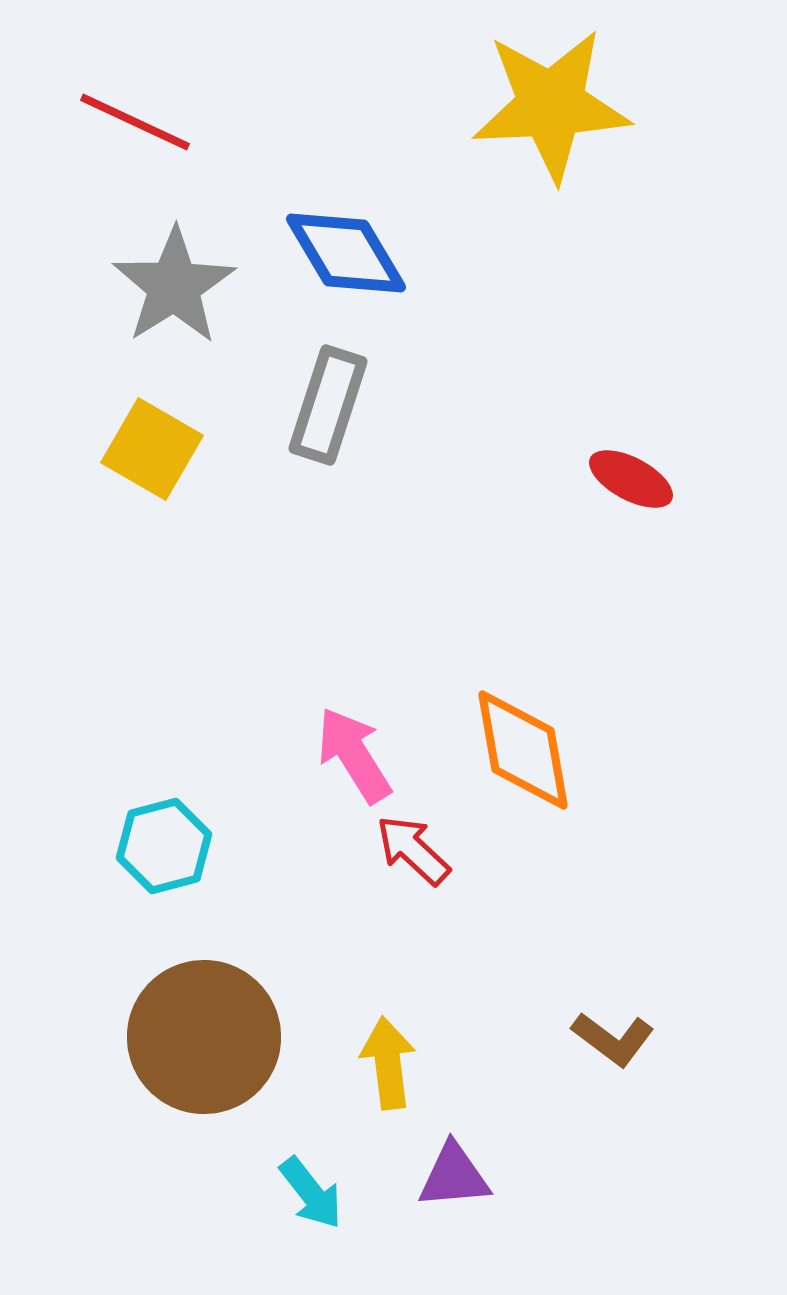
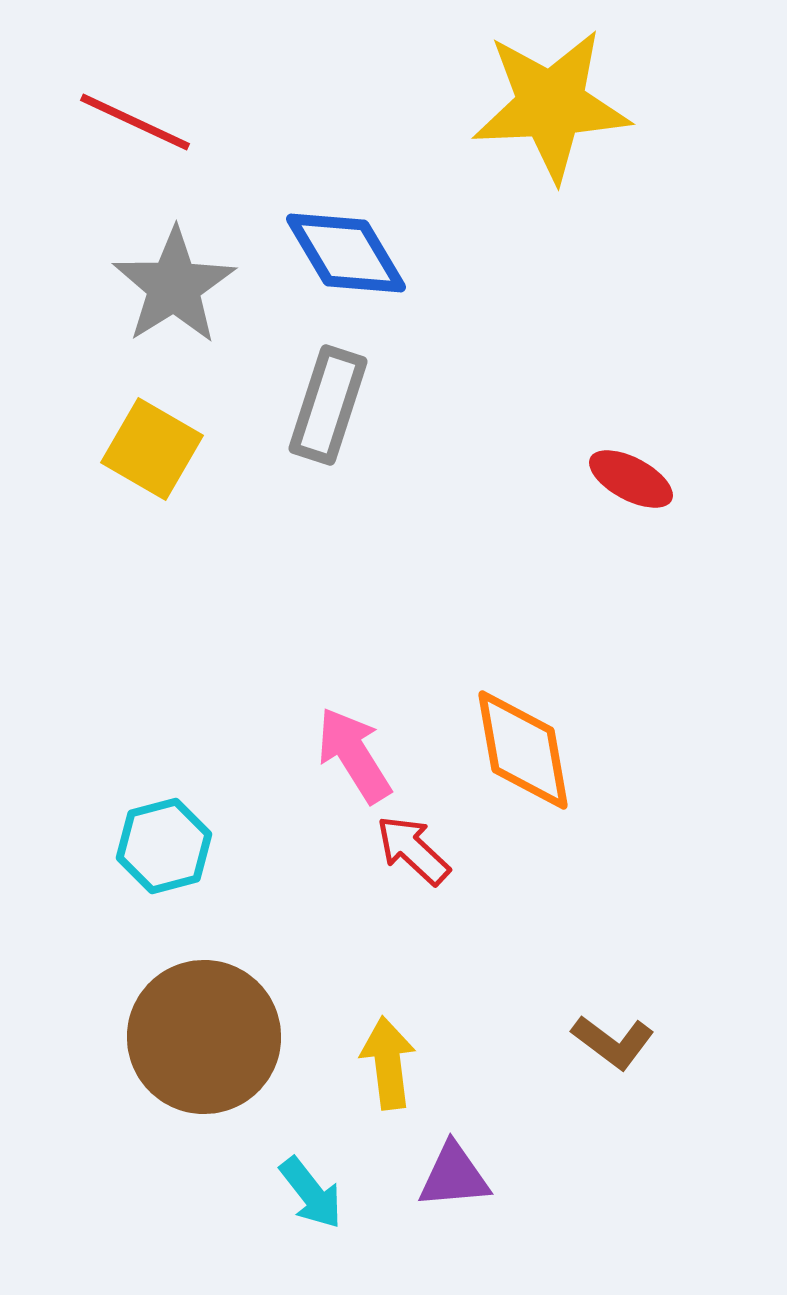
brown L-shape: moved 3 px down
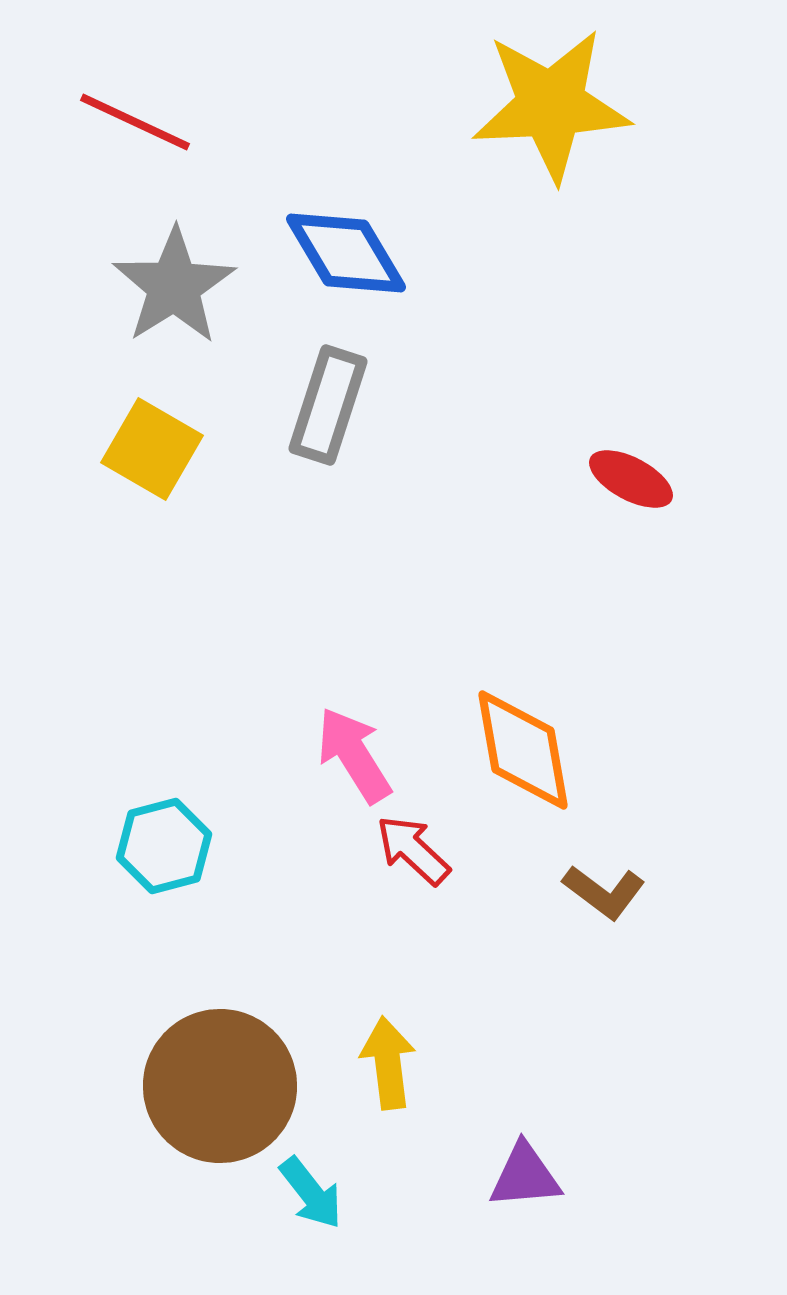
brown circle: moved 16 px right, 49 px down
brown L-shape: moved 9 px left, 150 px up
purple triangle: moved 71 px right
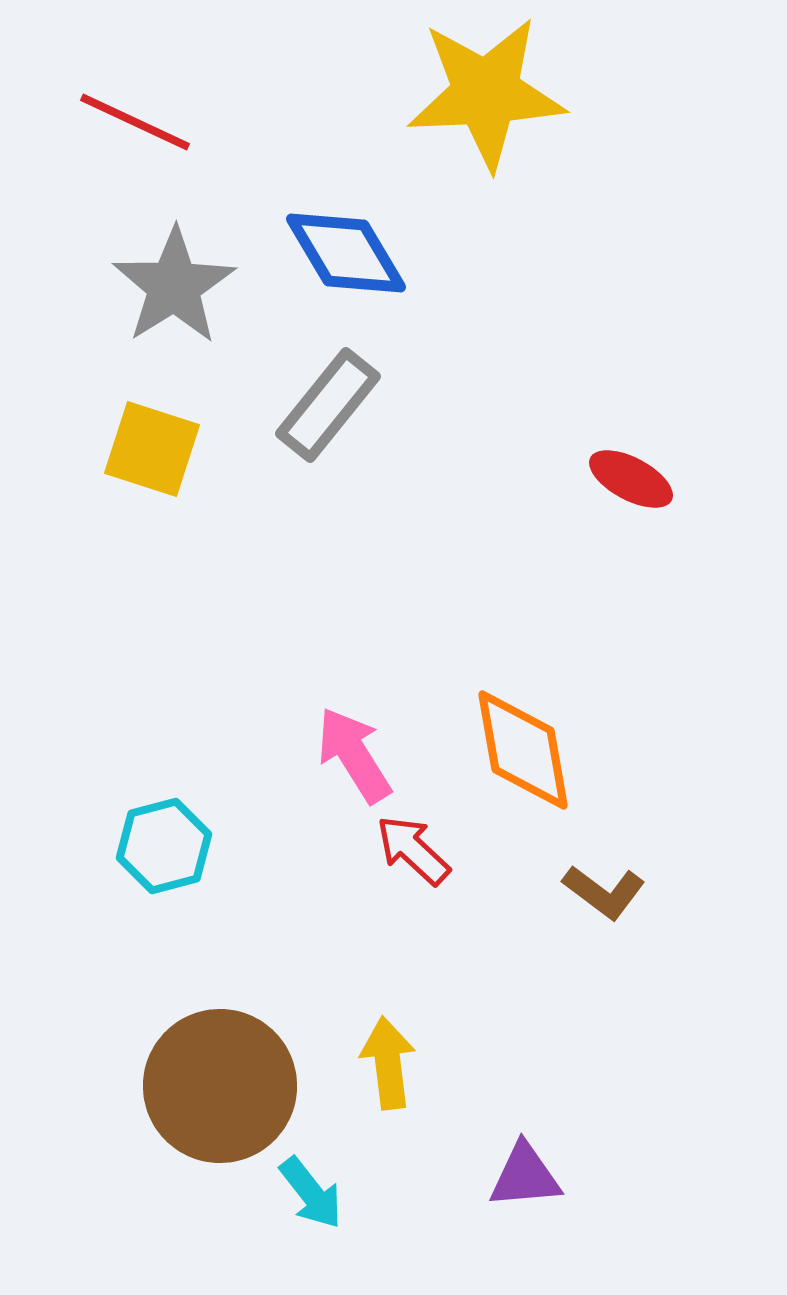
yellow star: moved 65 px left, 12 px up
gray rectangle: rotated 21 degrees clockwise
yellow square: rotated 12 degrees counterclockwise
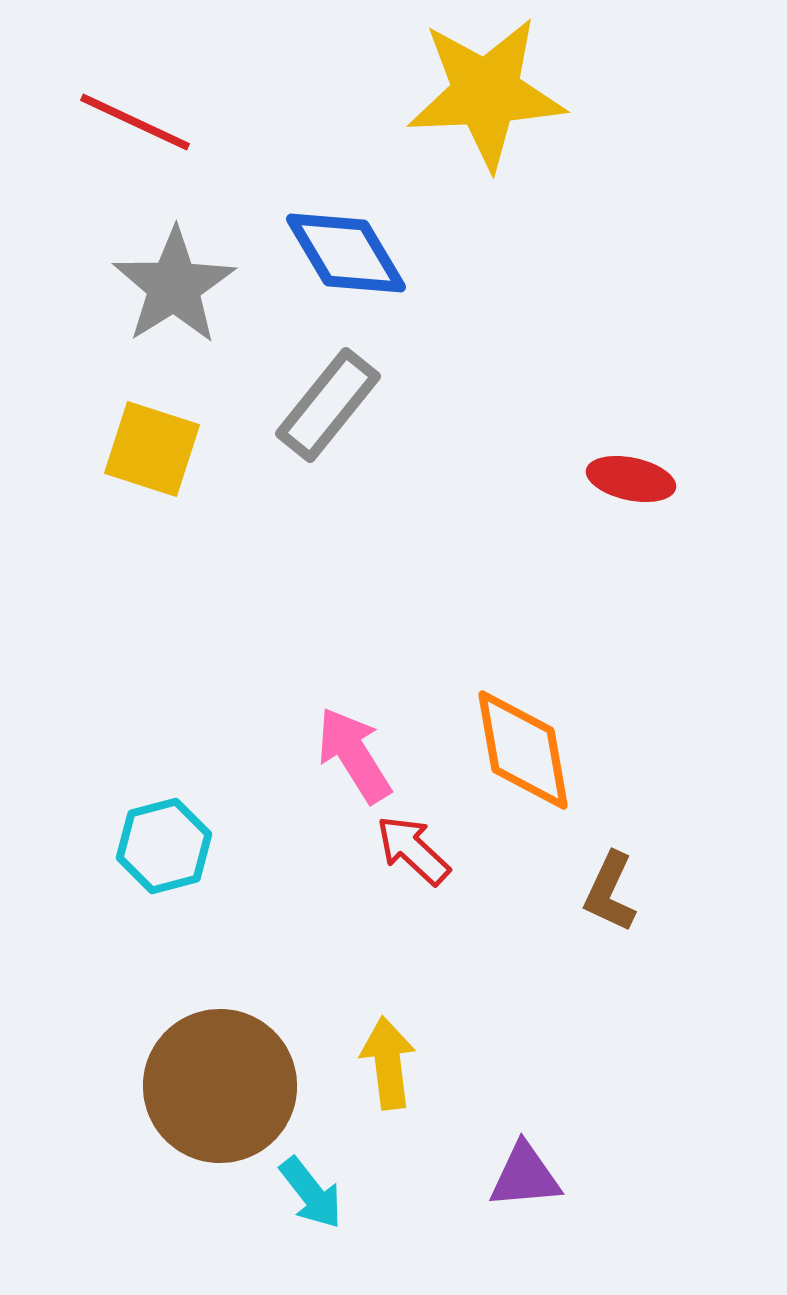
red ellipse: rotated 16 degrees counterclockwise
brown L-shape: moved 6 px right; rotated 78 degrees clockwise
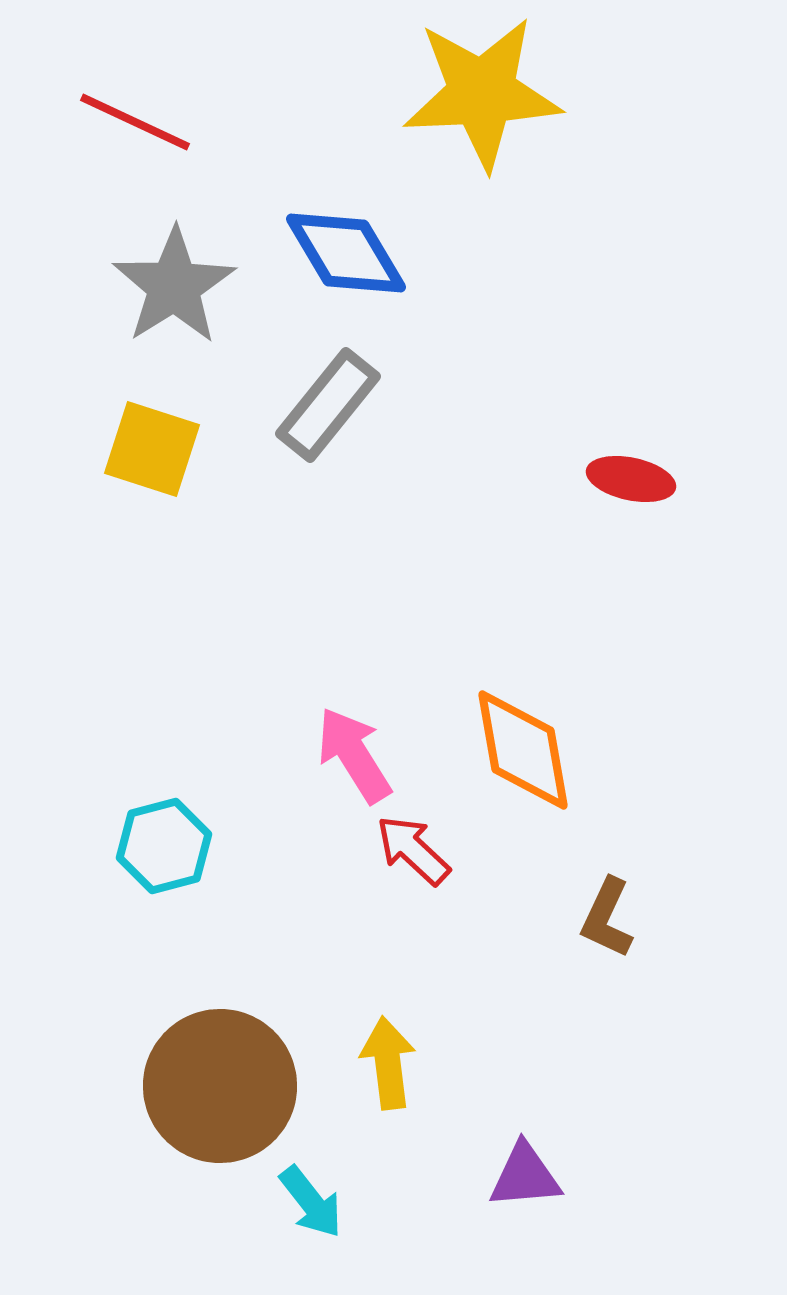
yellow star: moved 4 px left
brown L-shape: moved 3 px left, 26 px down
cyan arrow: moved 9 px down
